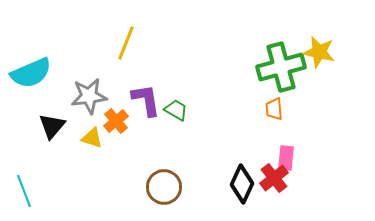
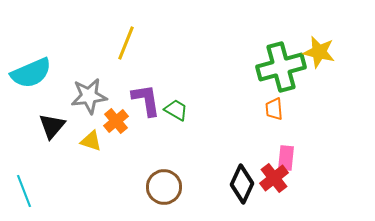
yellow triangle: moved 1 px left, 3 px down
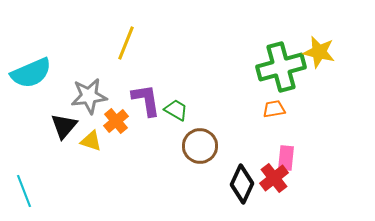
orange trapezoid: rotated 85 degrees clockwise
black triangle: moved 12 px right
brown circle: moved 36 px right, 41 px up
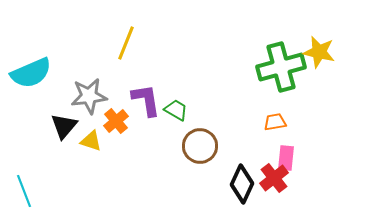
orange trapezoid: moved 1 px right, 13 px down
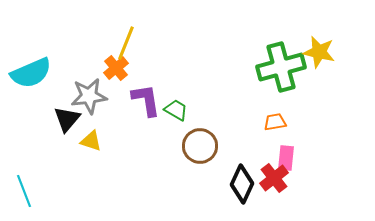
orange cross: moved 53 px up
black triangle: moved 3 px right, 7 px up
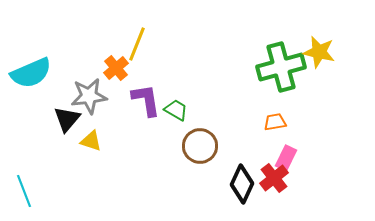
yellow line: moved 11 px right, 1 px down
pink rectangle: rotated 20 degrees clockwise
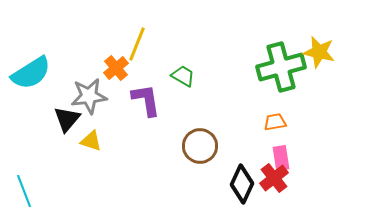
cyan semicircle: rotated 9 degrees counterclockwise
green trapezoid: moved 7 px right, 34 px up
pink rectangle: moved 5 px left; rotated 35 degrees counterclockwise
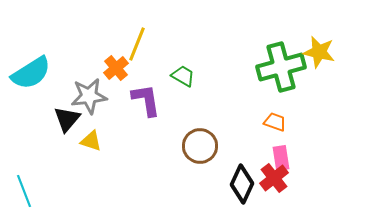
orange trapezoid: rotated 30 degrees clockwise
